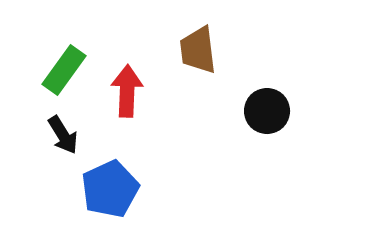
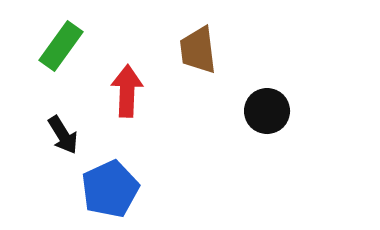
green rectangle: moved 3 px left, 24 px up
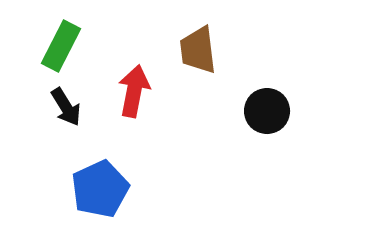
green rectangle: rotated 9 degrees counterclockwise
red arrow: moved 7 px right; rotated 9 degrees clockwise
black arrow: moved 3 px right, 28 px up
blue pentagon: moved 10 px left
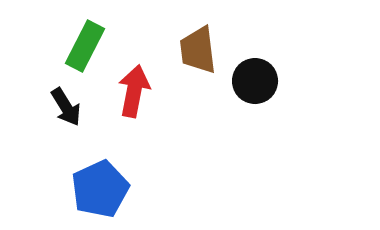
green rectangle: moved 24 px right
black circle: moved 12 px left, 30 px up
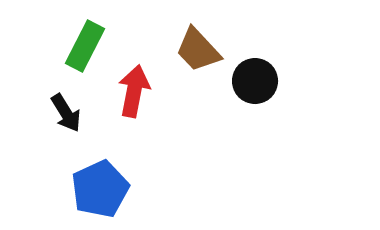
brown trapezoid: rotated 36 degrees counterclockwise
black arrow: moved 6 px down
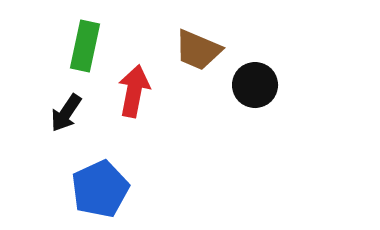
green rectangle: rotated 15 degrees counterclockwise
brown trapezoid: rotated 24 degrees counterclockwise
black circle: moved 4 px down
black arrow: rotated 66 degrees clockwise
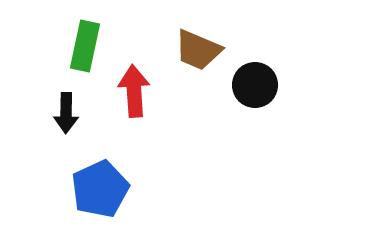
red arrow: rotated 15 degrees counterclockwise
black arrow: rotated 33 degrees counterclockwise
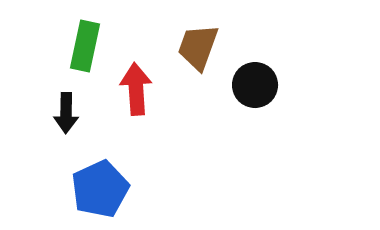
brown trapezoid: moved 3 px up; rotated 87 degrees clockwise
red arrow: moved 2 px right, 2 px up
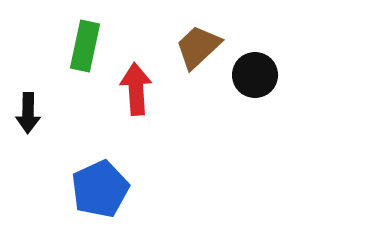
brown trapezoid: rotated 27 degrees clockwise
black circle: moved 10 px up
black arrow: moved 38 px left
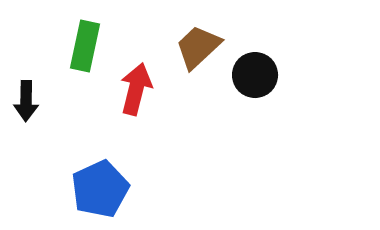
red arrow: rotated 18 degrees clockwise
black arrow: moved 2 px left, 12 px up
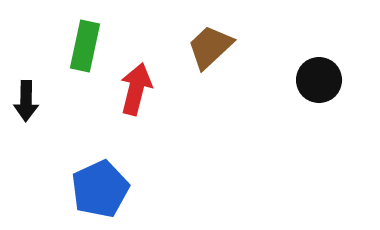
brown trapezoid: moved 12 px right
black circle: moved 64 px right, 5 px down
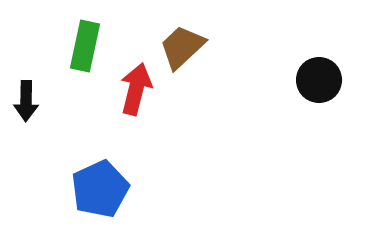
brown trapezoid: moved 28 px left
